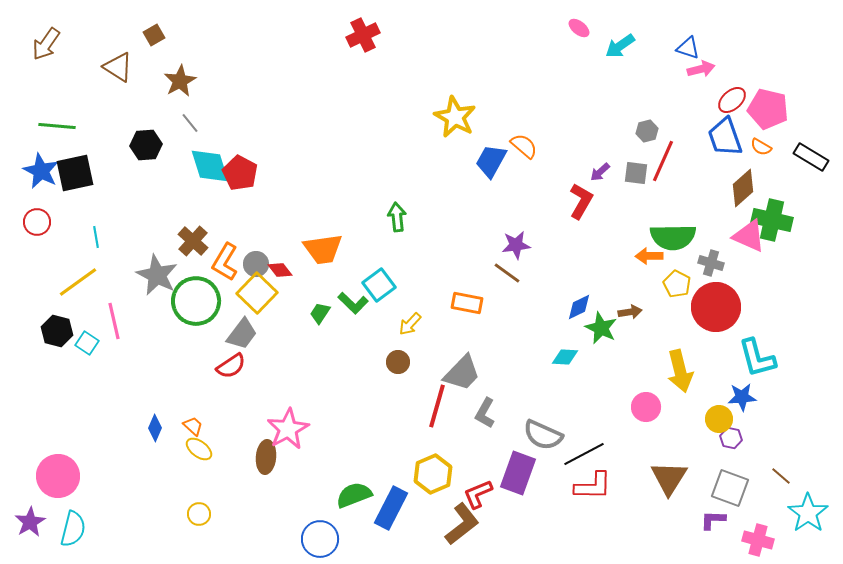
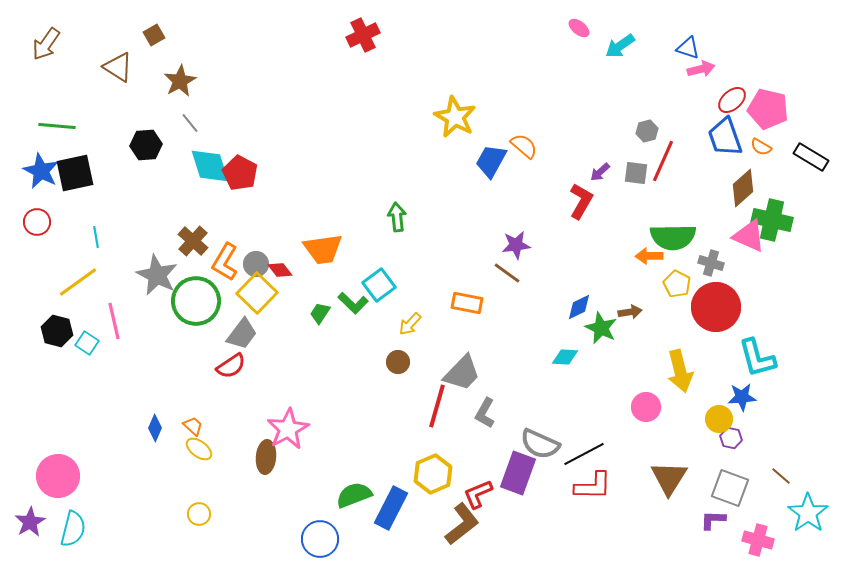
gray semicircle at (543, 435): moved 3 px left, 9 px down
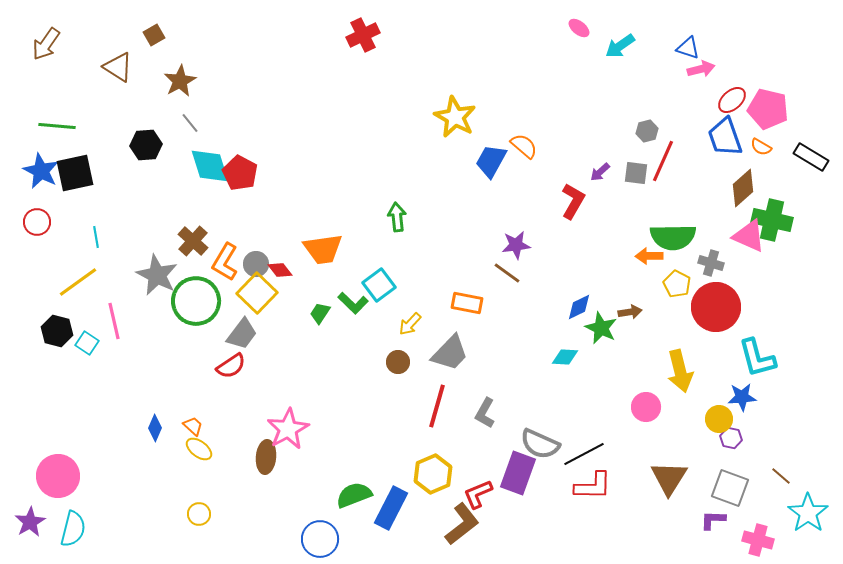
red L-shape at (581, 201): moved 8 px left
gray trapezoid at (462, 373): moved 12 px left, 20 px up
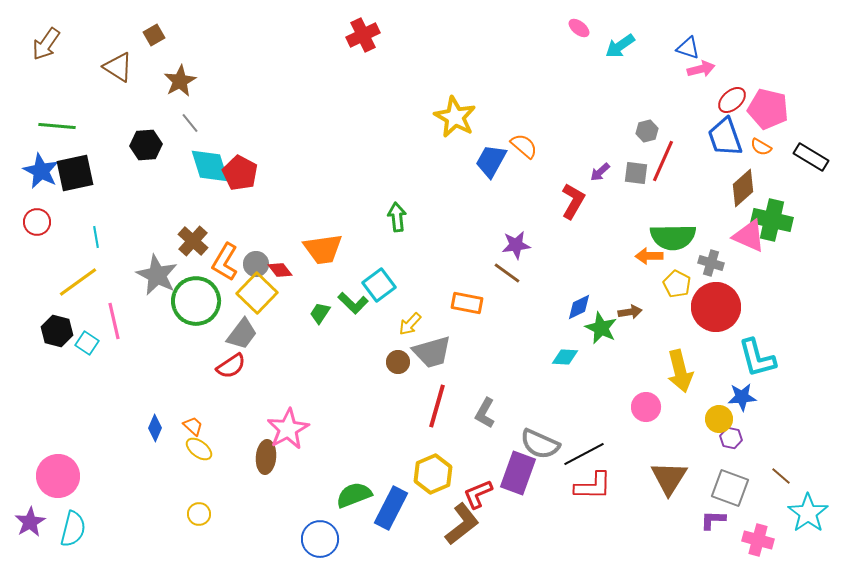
gray trapezoid at (450, 353): moved 18 px left, 1 px up; rotated 30 degrees clockwise
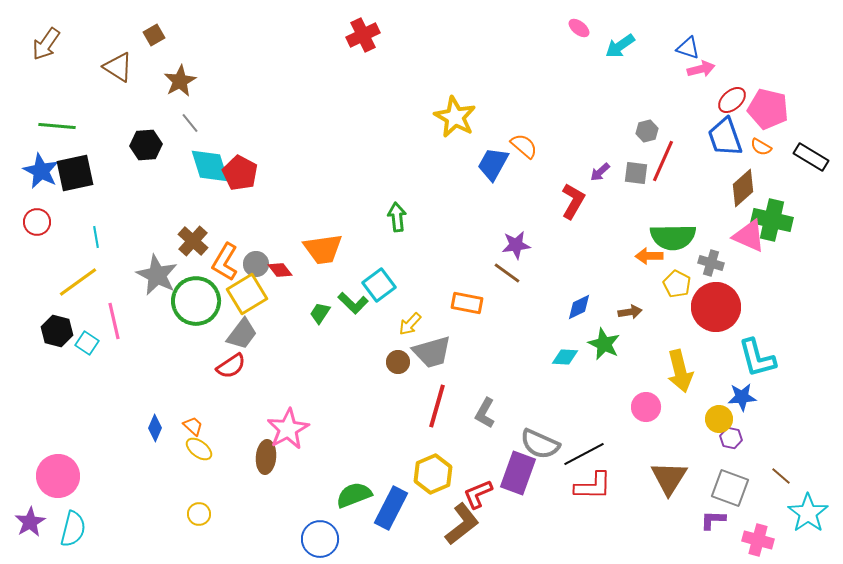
blue trapezoid at (491, 161): moved 2 px right, 3 px down
yellow square at (257, 293): moved 10 px left, 1 px down; rotated 15 degrees clockwise
green star at (601, 328): moved 3 px right, 16 px down
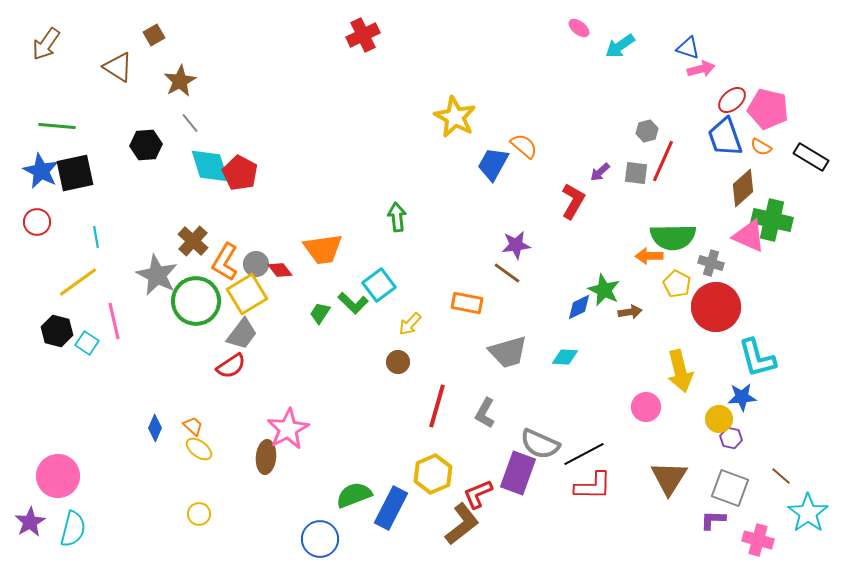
green star at (604, 344): moved 54 px up
gray trapezoid at (432, 352): moved 76 px right
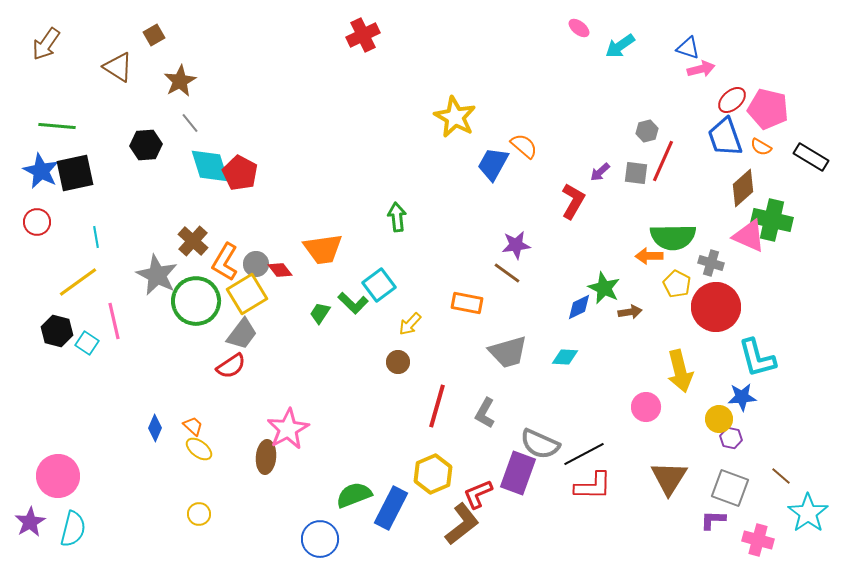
green star at (604, 290): moved 2 px up
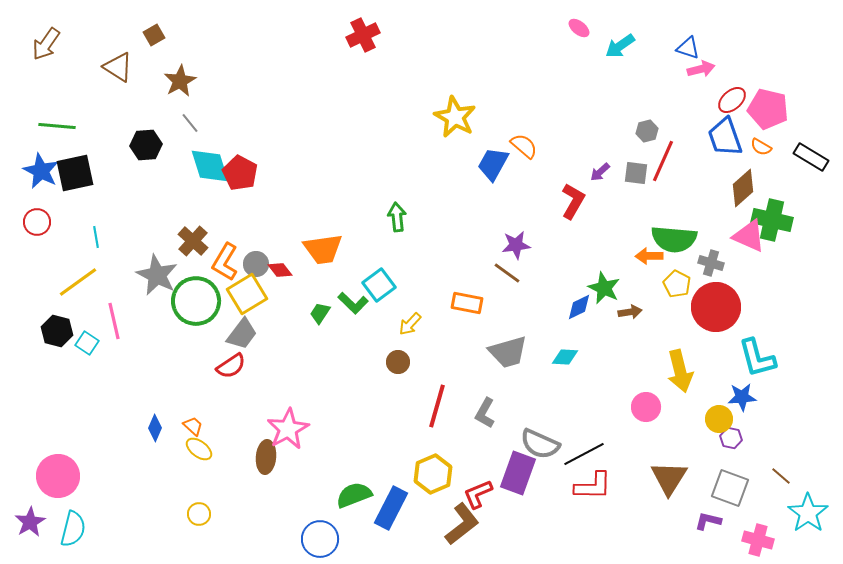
green semicircle at (673, 237): moved 1 px right, 2 px down; rotated 6 degrees clockwise
purple L-shape at (713, 520): moved 5 px left, 1 px down; rotated 12 degrees clockwise
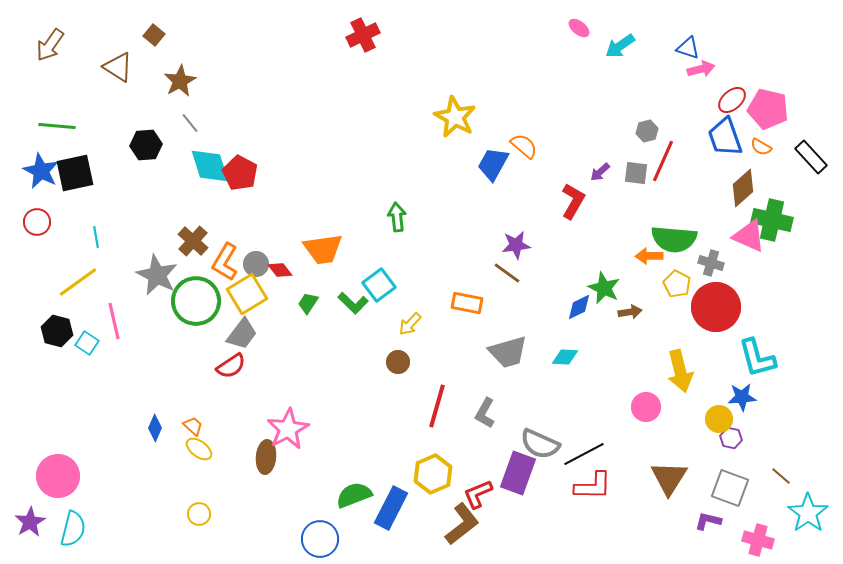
brown square at (154, 35): rotated 20 degrees counterclockwise
brown arrow at (46, 44): moved 4 px right, 1 px down
black rectangle at (811, 157): rotated 16 degrees clockwise
green trapezoid at (320, 313): moved 12 px left, 10 px up
